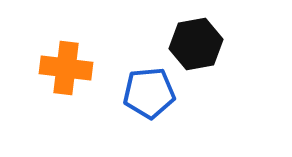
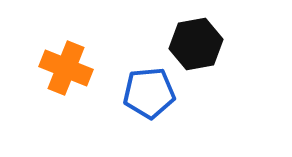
orange cross: rotated 15 degrees clockwise
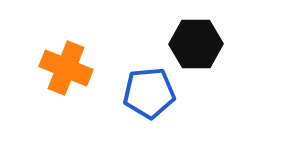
black hexagon: rotated 9 degrees clockwise
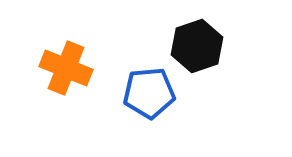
black hexagon: moved 1 px right, 2 px down; rotated 18 degrees counterclockwise
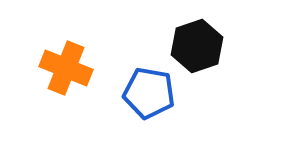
blue pentagon: rotated 15 degrees clockwise
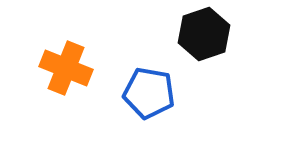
black hexagon: moved 7 px right, 12 px up
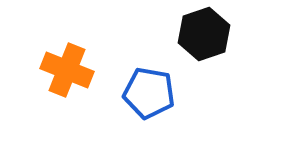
orange cross: moved 1 px right, 2 px down
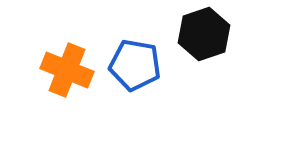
blue pentagon: moved 14 px left, 28 px up
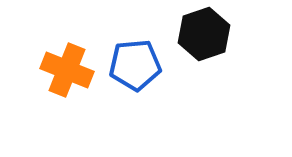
blue pentagon: rotated 15 degrees counterclockwise
